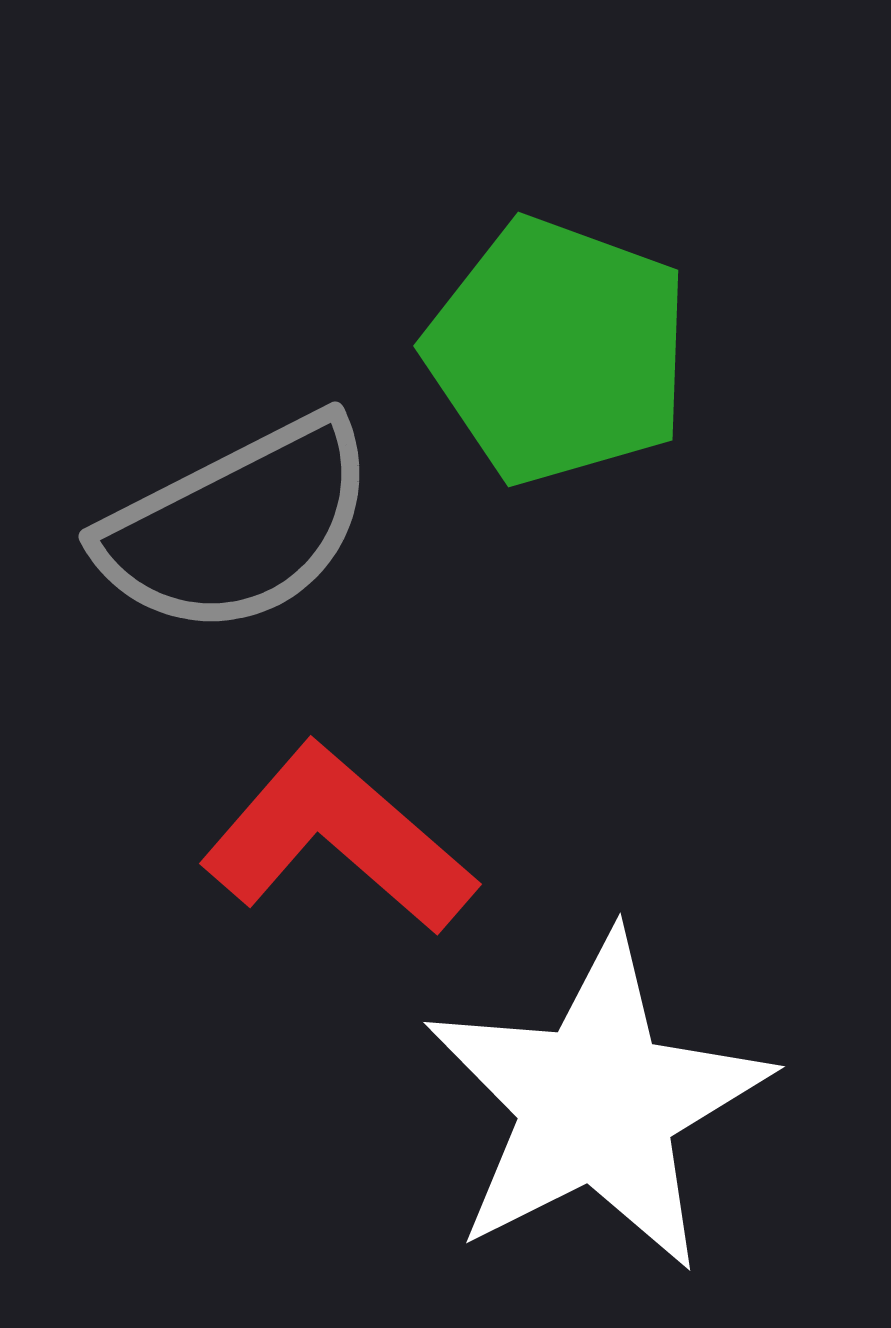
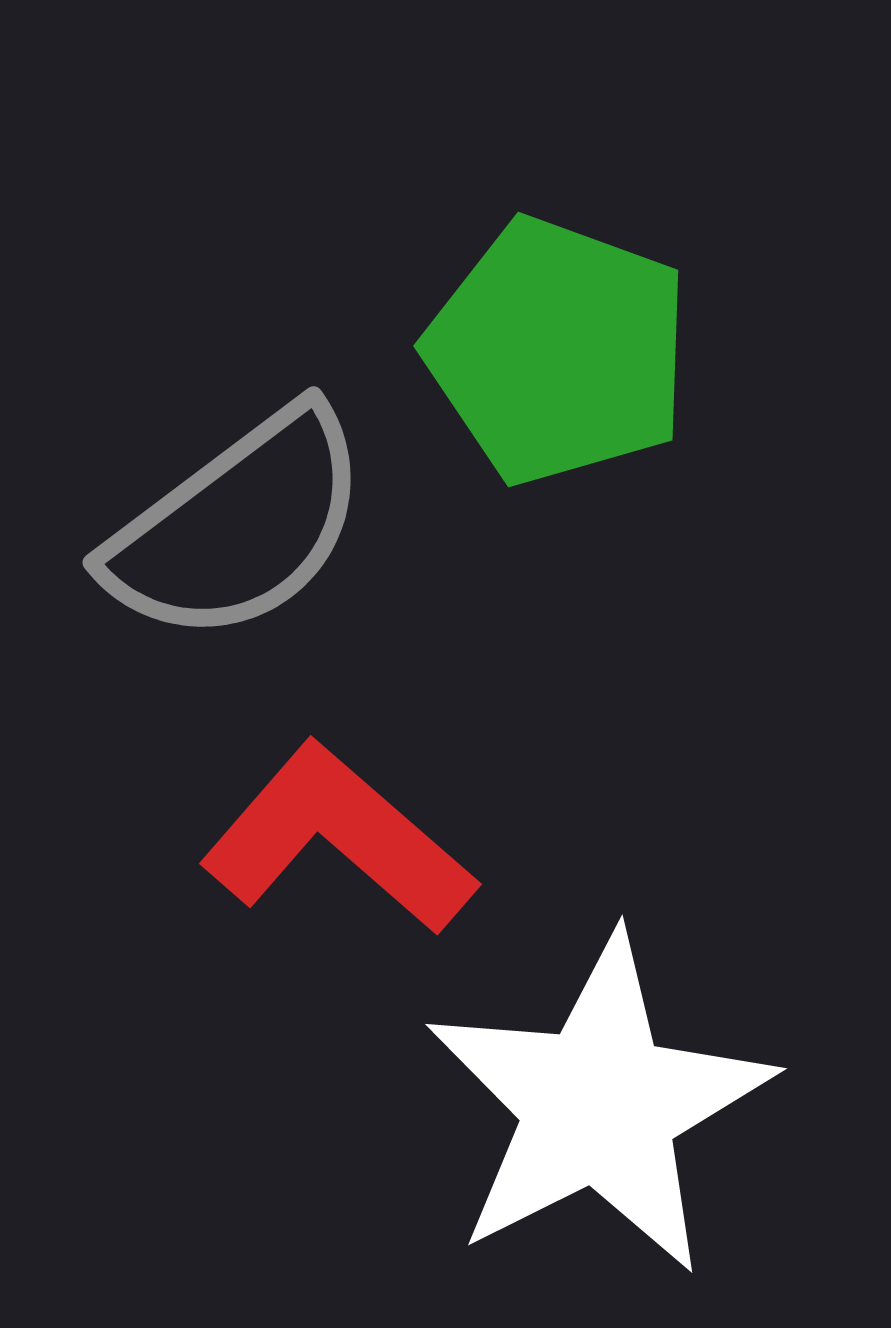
gray semicircle: rotated 10 degrees counterclockwise
white star: moved 2 px right, 2 px down
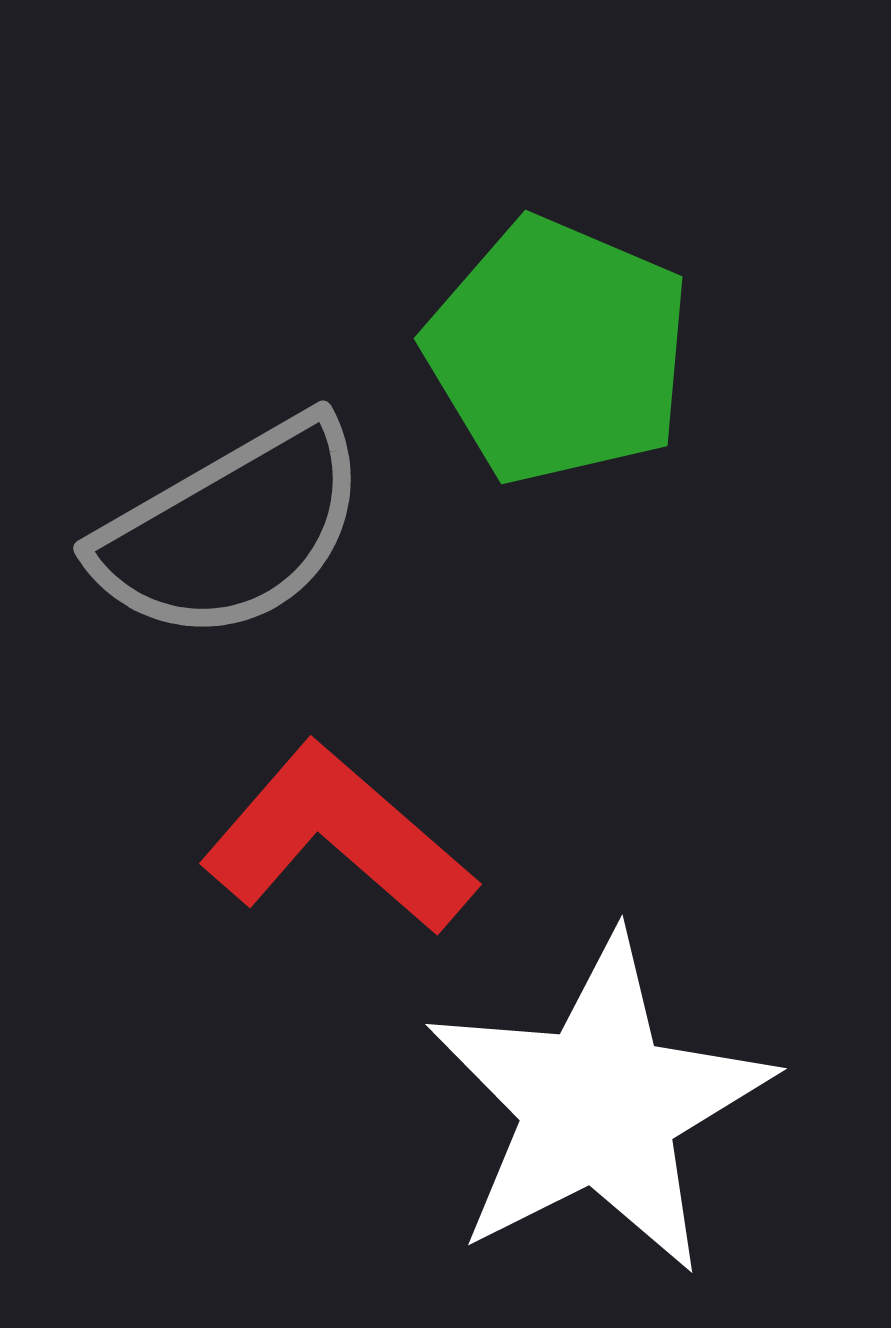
green pentagon: rotated 3 degrees clockwise
gray semicircle: moved 6 px left, 4 px down; rotated 7 degrees clockwise
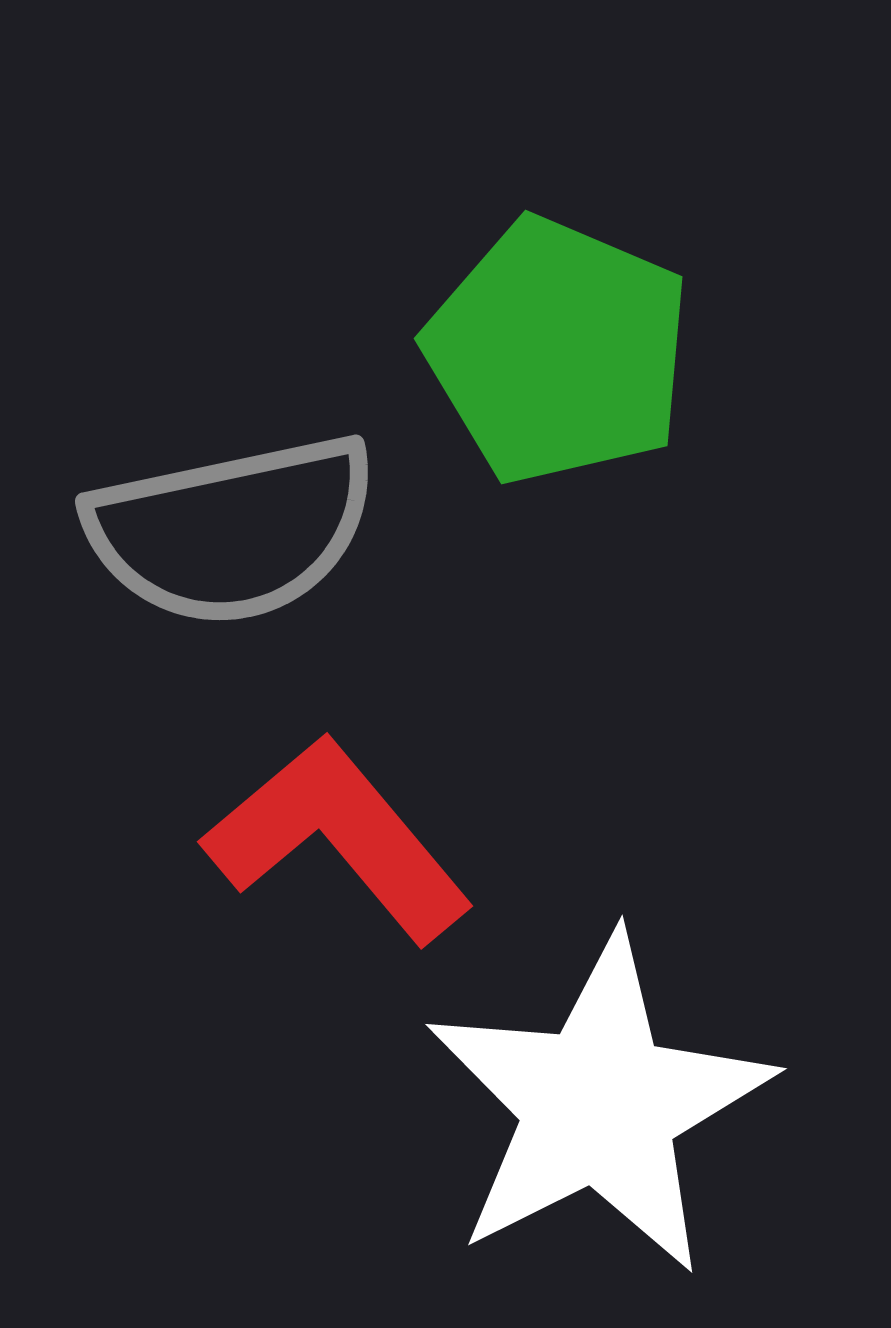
gray semicircle: rotated 18 degrees clockwise
red L-shape: rotated 9 degrees clockwise
